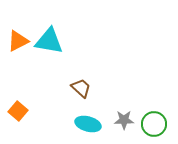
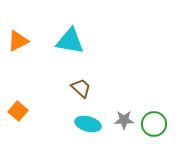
cyan triangle: moved 21 px right
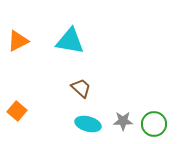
orange square: moved 1 px left
gray star: moved 1 px left, 1 px down
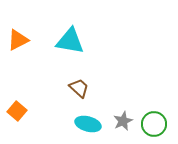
orange triangle: moved 1 px up
brown trapezoid: moved 2 px left
gray star: rotated 24 degrees counterclockwise
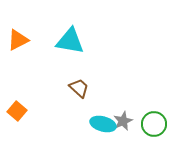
cyan ellipse: moved 15 px right
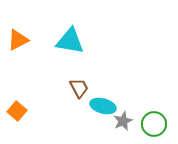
brown trapezoid: rotated 20 degrees clockwise
cyan ellipse: moved 18 px up
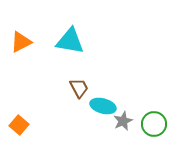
orange triangle: moved 3 px right, 2 px down
orange square: moved 2 px right, 14 px down
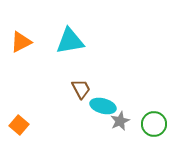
cyan triangle: rotated 20 degrees counterclockwise
brown trapezoid: moved 2 px right, 1 px down
gray star: moved 3 px left
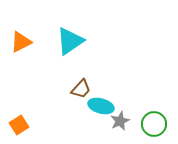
cyan triangle: rotated 24 degrees counterclockwise
brown trapezoid: rotated 70 degrees clockwise
cyan ellipse: moved 2 px left
orange square: rotated 18 degrees clockwise
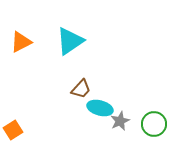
cyan ellipse: moved 1 px left, 2 px down
orange square: moved 6 px left, 5 px down
